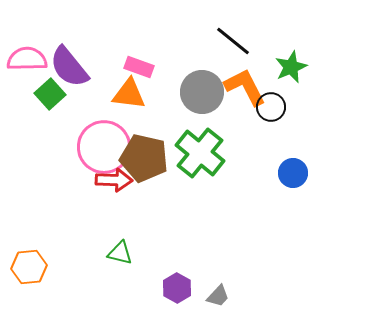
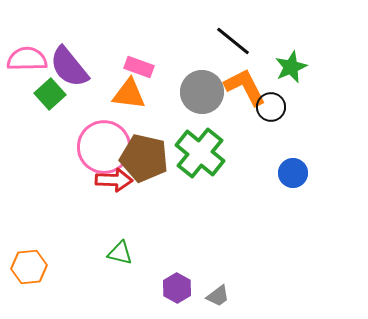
gray trapezoid: rotated 10 degrees clockwise
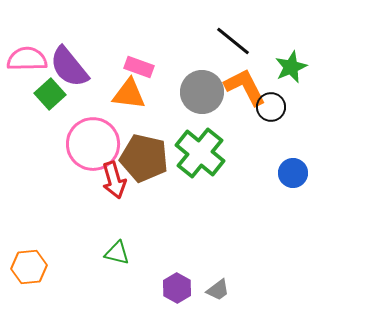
pink circle: moved 11 px left, 3 px up
red arrow: rotated 72 degrees clockwise
green triangle: moved 3 px left
gray trapezoid: moved 6 px up
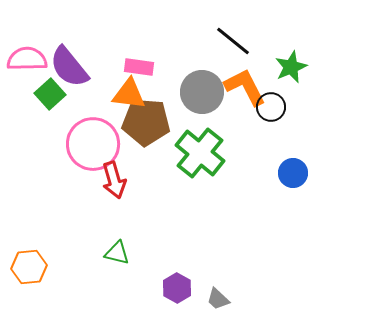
pink rectangle: rotated 12 degrees counterclockwise
brown pentagon: moved 2 px right, 36 px up; rotated 9 degrees counterclockwise
gray trapezoid: moved 9 px down; rotated 80 degrees clockwise
